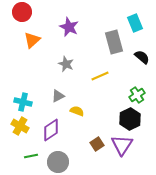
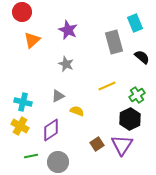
purple star: moved 1 px left, 3 px down
yellow line: moved 7 px right, 10 px down
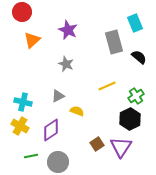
black semicircle: moved 3 px left
green cross: moved 1 px left, 1 px down
purple triangle: moved 1 px left, 2 px down
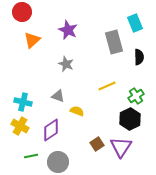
black semicircle: rotated 49 degrees clockwise
gray triangle: rotated 48 degrees clockwise
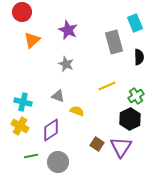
brown square: rotated 24 degrees counterclockwise
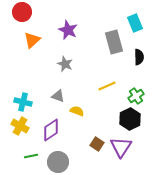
gray star: moved 1 px left
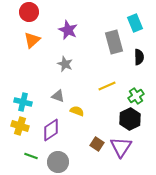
red circle: moved 7 px right
yellow cross: rotated 12 degrees counterclockwise
green line: rotated 32 degrees clockwise
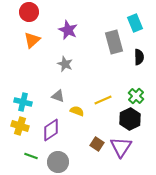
yellow line: moved 4 px left, 14 px down
green cross: rotated 14 degrees counterclockwise
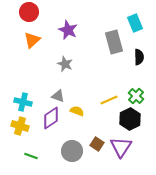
yellow line: moved 6 px right
purple diamond: moved 12 px up
gray circle: moved 14 px right, 11 px up
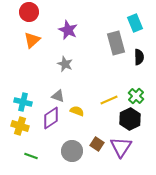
gray rectangle: moved 2 px right, 1 px down
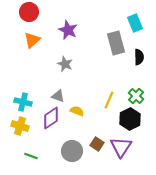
yellow line: rotated 42 degrees counterclockwise
